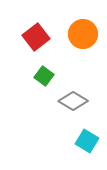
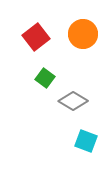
green square: moved 1 px right, 2 px down
cyan square: moved 1 px left; rotated 10 degrees counterclockwise
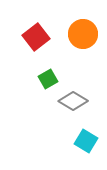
green square: moved 3 px right, 1 px down; rotated 24 degrees clockwise
cyan square: rotated 10 degrees clockwise
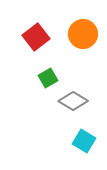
green square: moved 1 px up
cyan square: moved 2 px left
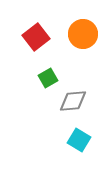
gray diamond: rotated 36 degrees counterclockwise
cyan square: moved 5 px left, 1 px up
